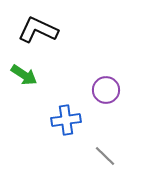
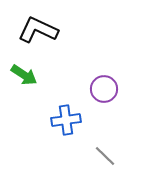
purple circle: moved 2 px left, 1 px up
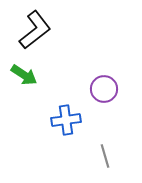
black L-shape: moved 3 px left; rotated 117 degrees clockwise
gray line: rotated 30 degrees clockwise
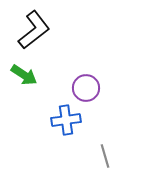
black L-shape: moved 1 px left
purple circle: moved 18 px left, 1 px up
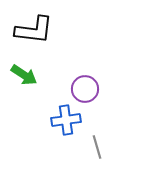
black L-shape: rotated 45 degrees clockwise
purple circle: moved 1 px left, 1 px down
gray line: moved 8 px left, 9 px up
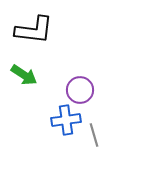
purple circle: moved 5 px left, 1 px down
gray line: moved 3 px left, 12 px up
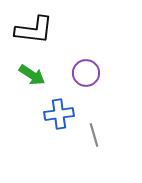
green arrow: moved 8 px right
purple circle: moved 6 px right, 17 px up
blue cross: moved 7 px left, 6 px up
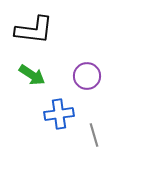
purple circle: moved 1 px right, 3 px down
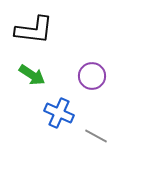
purple circle: moved 5 px right
blue cross: moved 1 px up; rotated 32 degrees clockwise
gray line: moved 2 px right, 1 px down; rotated 45 degrees counterclockwise
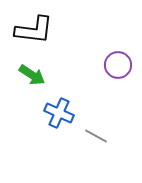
purple circle: moved 26 px right, 11 px up
